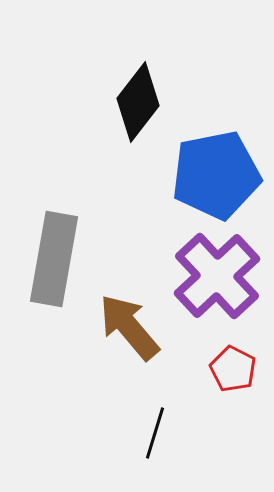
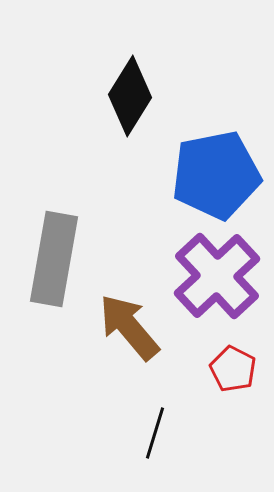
black diamond: moved 8 px left, 6 px up; rotated 6 degrees counterclockwise
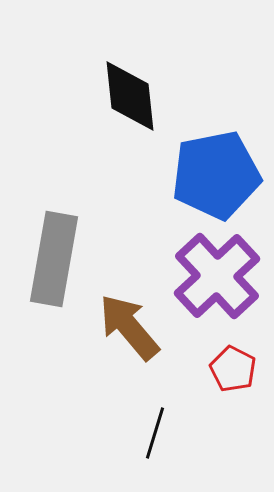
black diamond: rotated 38 degrees counterclockwise
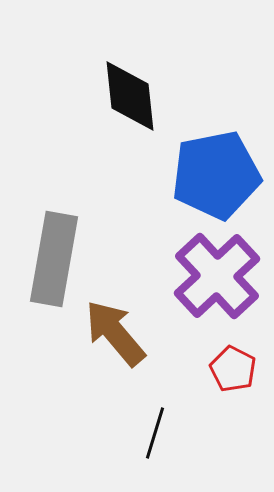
brown arrow: moved 14 px left, 6 px down
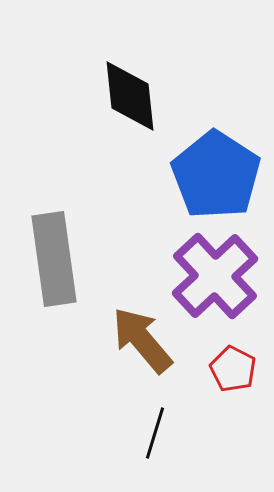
blue pentagon: rotated 28 degrees counterclockwise
gray rectangle: rotated 18 degrees counterclockwise
purple cross: moved 2 px left
brown arrow: moved 27 px right, 7 px down
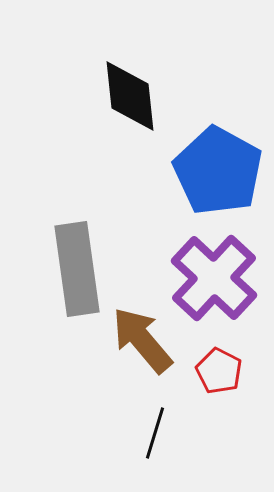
blue pentagon: moved 2 px right, 4 px up; rotated 4 degrees counterclockwise
gray rectangle: moved 23 px right, 10 px down
purple cross: moved 1 px left, 2 px down; rotated 4 degrees counterclockwise
red pentagon: moved 14 px left, 2 px down
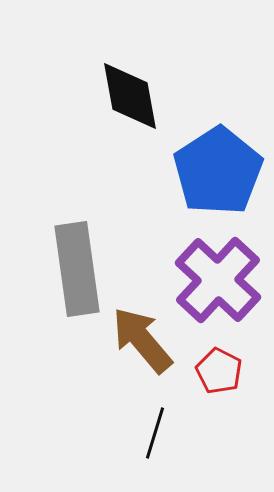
black diamond: rotated 4 degrees counterclockwise
blue pentagon: rotated 10 degrees clockwise
purple cross: moved 4 px right, 2 px down
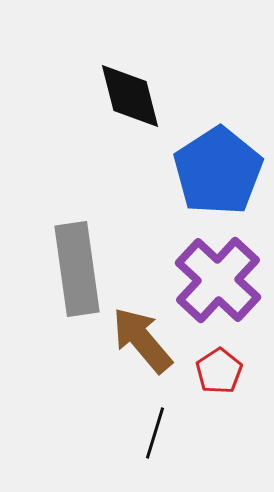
black diamond: rotated 4 degrees counterclockwise
red pentagon: rotated 12 degrees clockwise
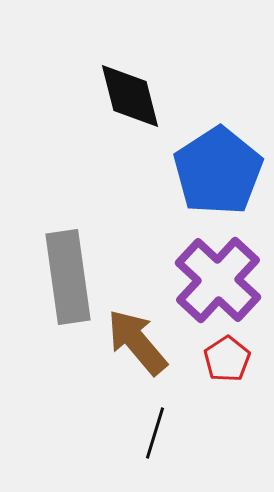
gray rectangle: moved 9 px left, 8 px down
brown arrow: moved 5 px left, 2 px down
red pentagon: moved 8 px right, 12 px up
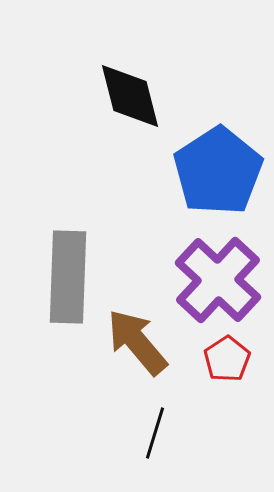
gray rectangle: rotated 10 degrees clockwise
